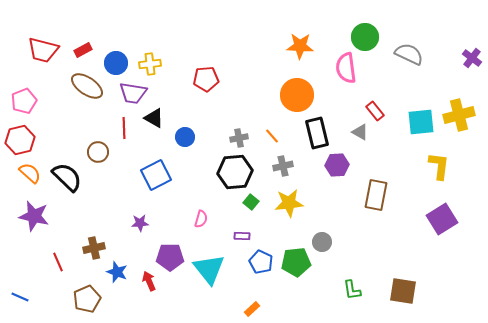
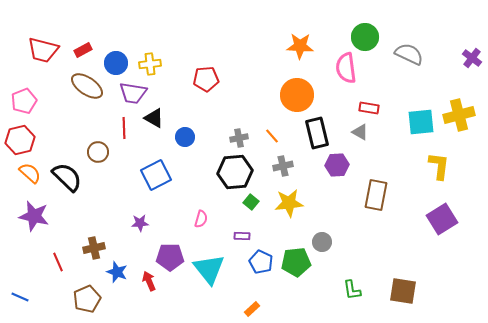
red rectangle at (375, 111): moved 6 px left, 3 px up; rotated 42 degrees counterclockwise
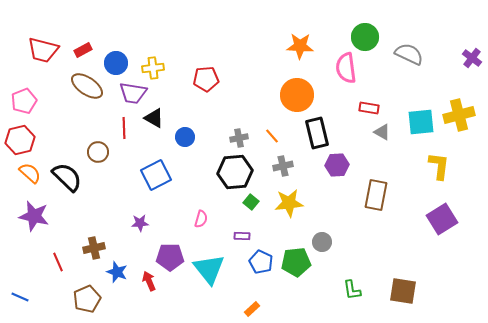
yellow cross at (150, 64): moved 3 px right, 4 px down
gray triangle at (360, 132): moved 22 px right
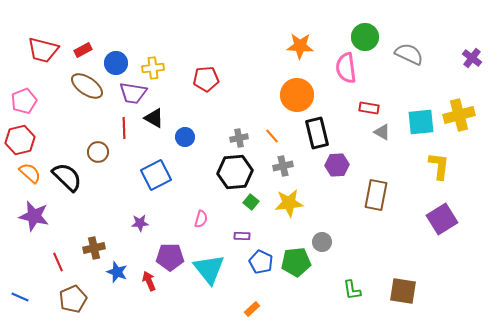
brown pentagon at (87, 299): moved 14 px left
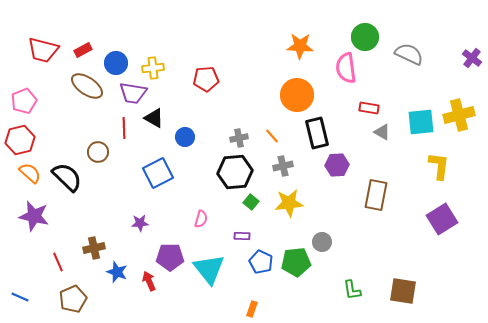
blue square at (156, 175): moved 2 px right, 2 px up
orange rectangle at (252, 309): rotated 28 degrees counterclockwise
